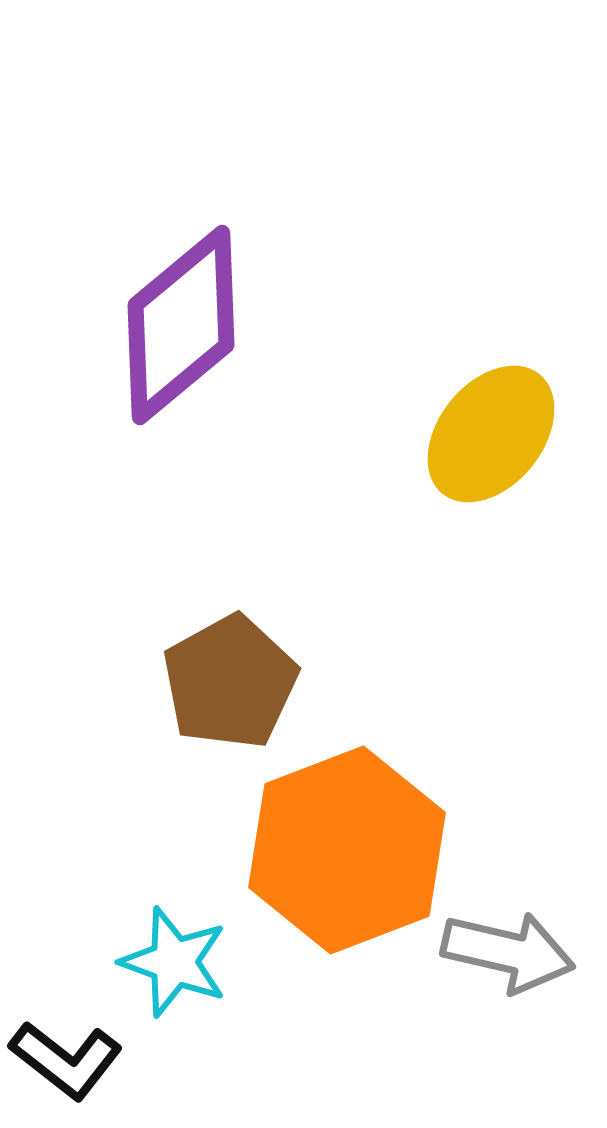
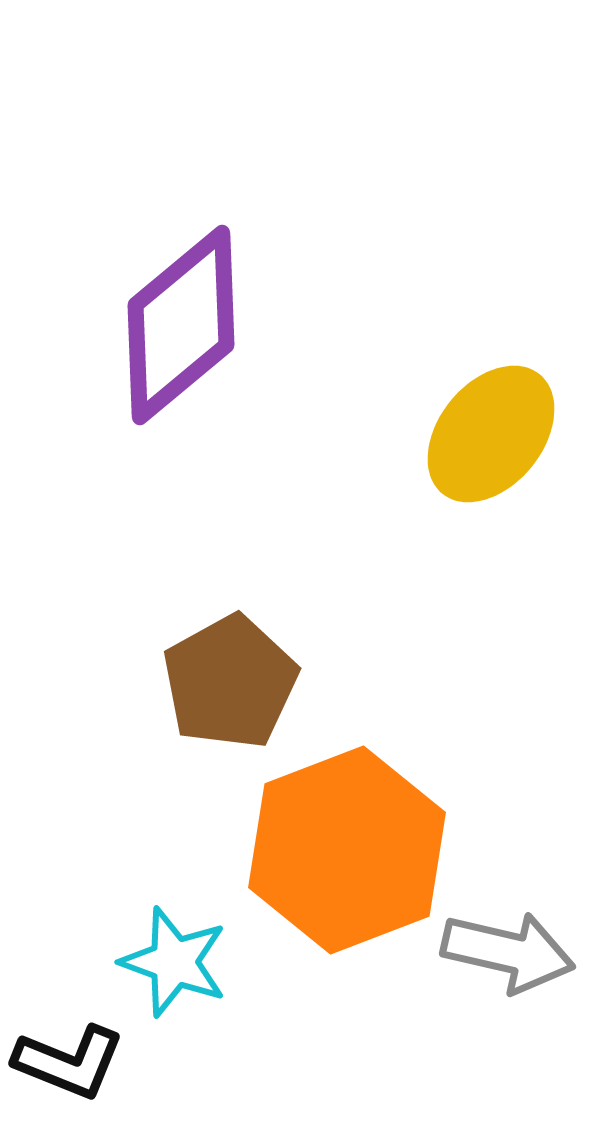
black L-shape: moved 3 px right, 2 px down; rotated 16 degrees counterclockwise
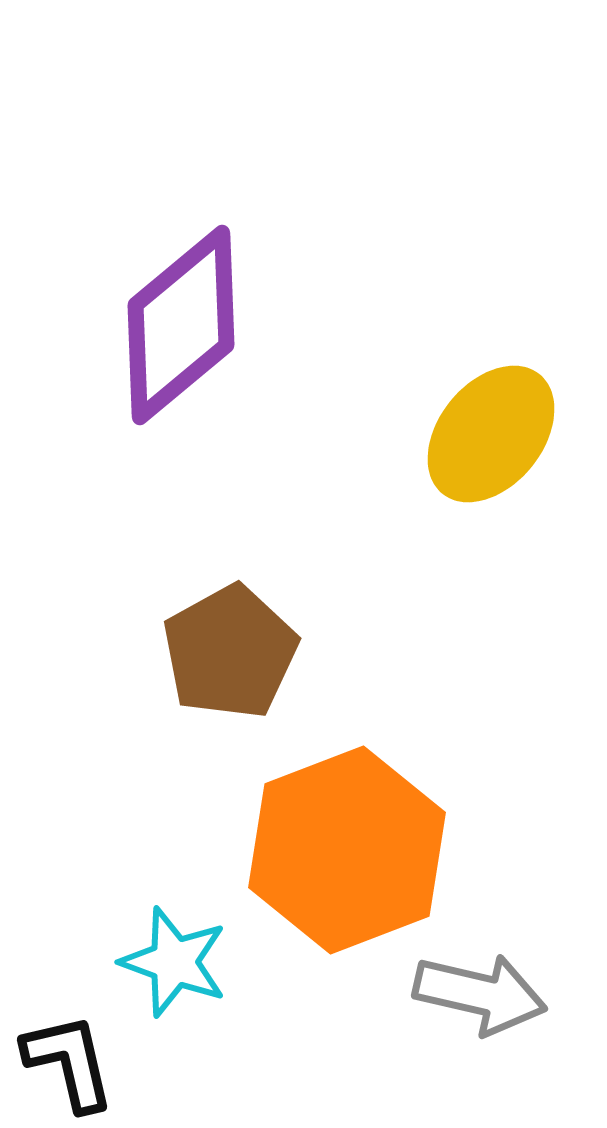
brown pentagon: moved 30 px up
gray arrow: moved 28 px left, 42 px down
black L-shape: rotated 125 degrees counterclockwise
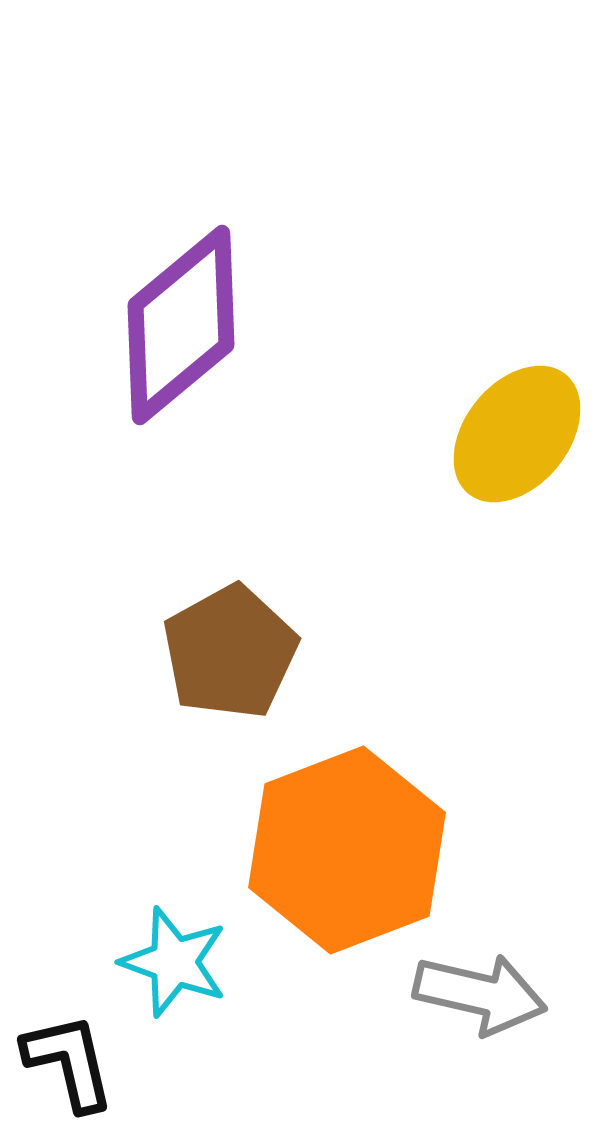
yellow ellipse: moved 26 px right
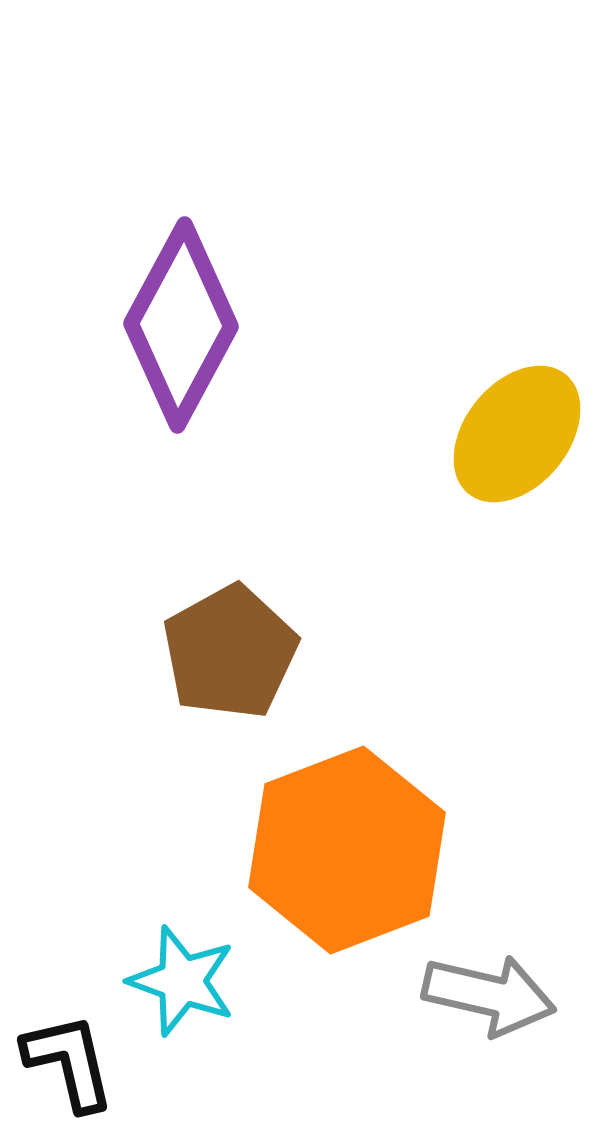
purple diamond: rotated 22 degrees counterclockwise
cyan star: moved 8 px right, 19 px down
gray arrow: moved 9 px right, 1 px down
